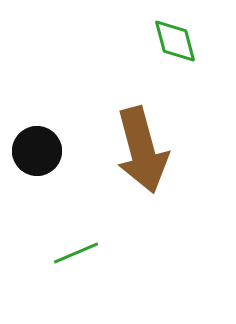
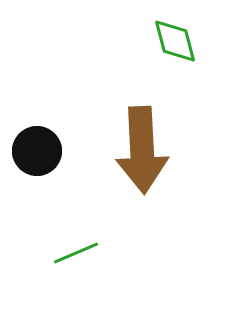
brown arrow: rotated 12 degrees clockwise
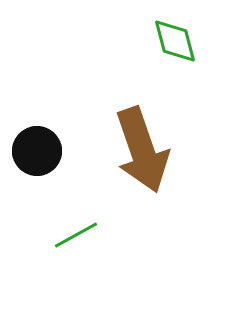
brown arrow: rotated 16 degrees counterclockwise
green line: moved 18 px up; rotated 6 degrees counterclockwise
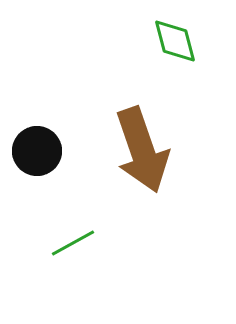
green line: moved 3 px left, 8 px down
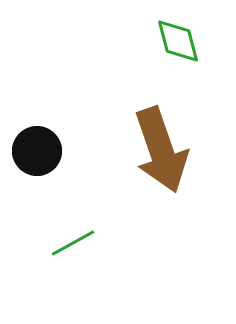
green diamond: moved 3 px right
brown arrow: moved 19 px right
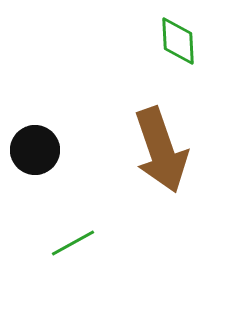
green diamond: rotated 12 degrees clockwise
black circle: moved 2 px left, 1 px up
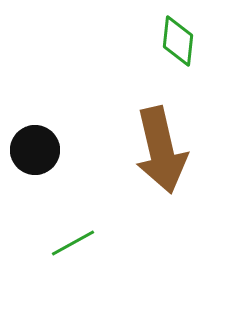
green diamond: rotated 9 degrees clockwise
brown arrow: rotated 6 degrees clockwise
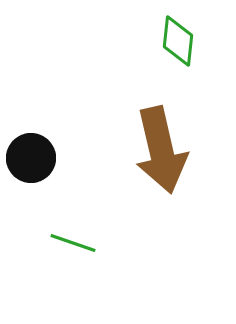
black circle: moved 4 px left, 8 px down
green line: rotated 48 degrees clockwise
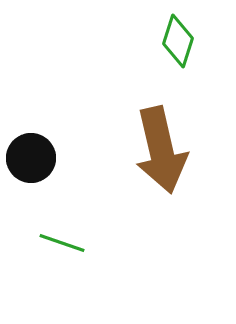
green diamond: rotated 12 degrees clockwise
green line: moved 11 px left
